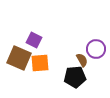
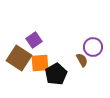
purple square: rotated 28 degrees clockwise
purple circle: moved 3 px left, 2 px up
brown square: rotated 10 degrees clockwise
black pentagon: moved 19 px left, 3 px up; rotated 25 degrees counterclockwise
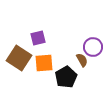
purple square: moved 4 px right, 2 px up; rotated 21 degrees clockwise
orange square: moved 4 px right
black pentagon: moved 10 px right, 3 px down
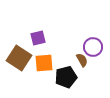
black pentagon: rotated 15 degrees clockwise
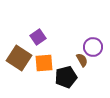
purple square: moved 1 px up; rotated 21 degrees counterclockwise
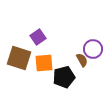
purple circle: moved 2 px down
brown square: rotated 15 degrees counterclockwise
black pentagon: moved 2 px left
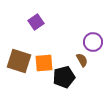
purple square: moved 2 px left, 15 px up
purple circle: moved 7 px up
brown square: moved 3 px down
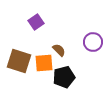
brown semicircle: moved 23 px left, 10 px up; rotated 16 degrees counterclockwise
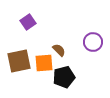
purple square: moved 8 px left
brown square: rotated 30 degrees counterclockwise
